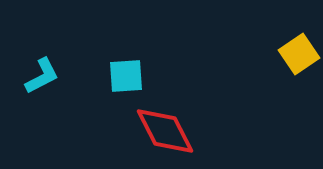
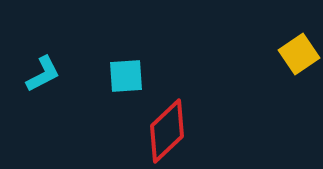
cyan L-shape: moved 1 px right, 2 px up
red diamond: moved 2 px right; rotated 74 degrees clockwise
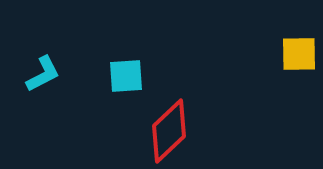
yellow square: rotated 33 degrees clockwise
red diamond: moved 2 px right
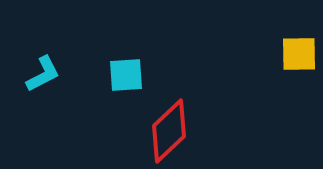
cyan square: moved 1 px up
